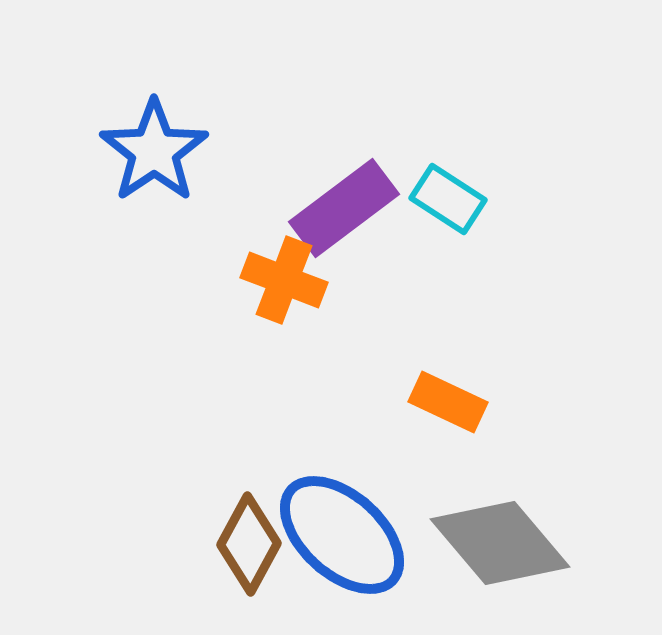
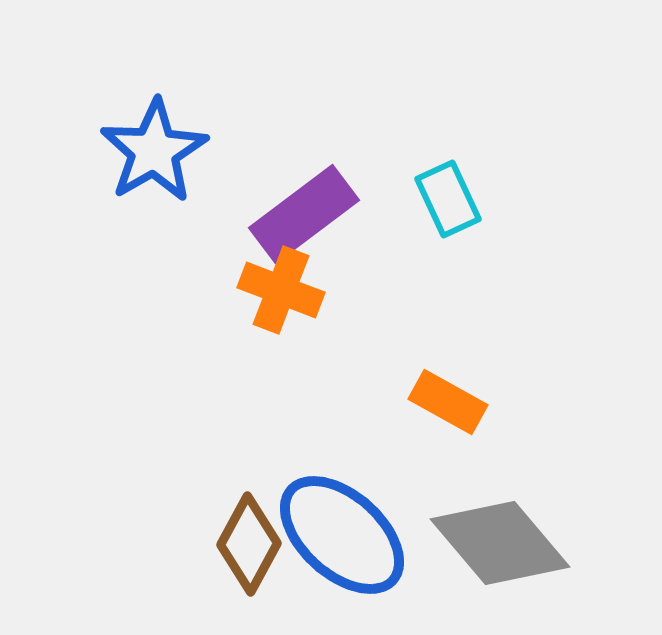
blue star: rotated 4 degrees clockwise
cyan rectangle: rotated 32 degrees clockwise
purple rectangle: moved 40 px left, 6 px down
orange cross: moved 3 px left, 10 px down
orange rectangle: rotated 4 degrees clockwise
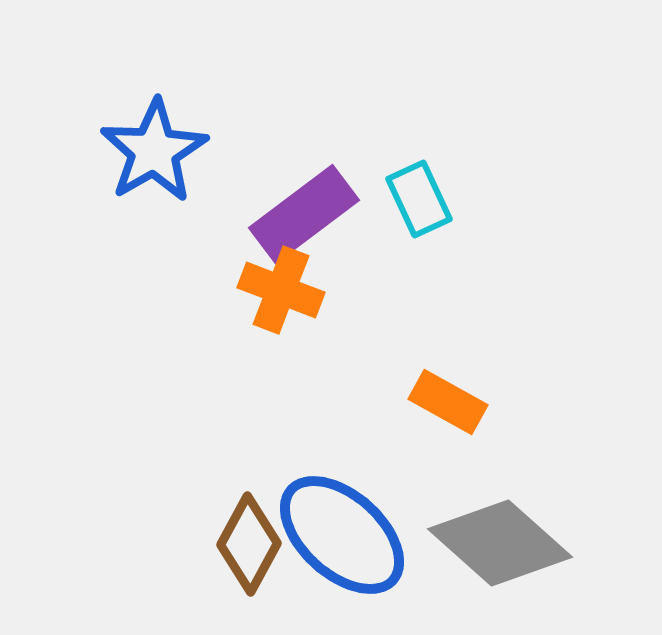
cyan rectangle: moved 29 px left
gray diamond: rotated 8 degrees counterclockwise
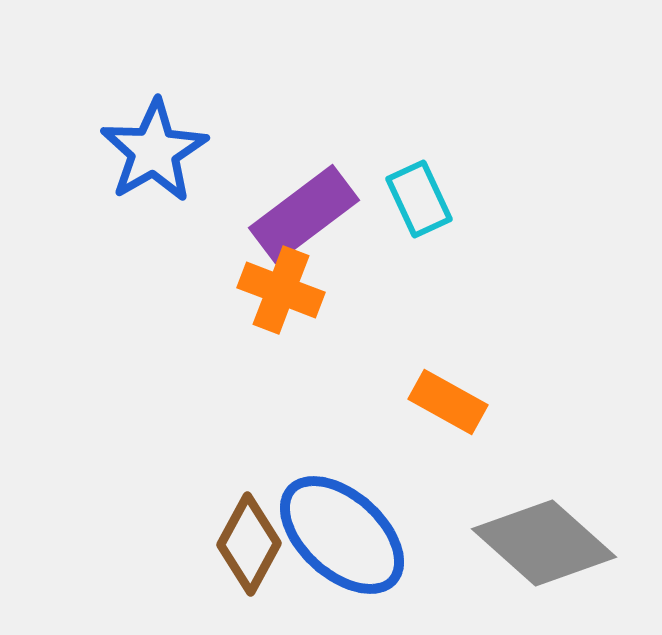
gray diamond: moved 44 px right
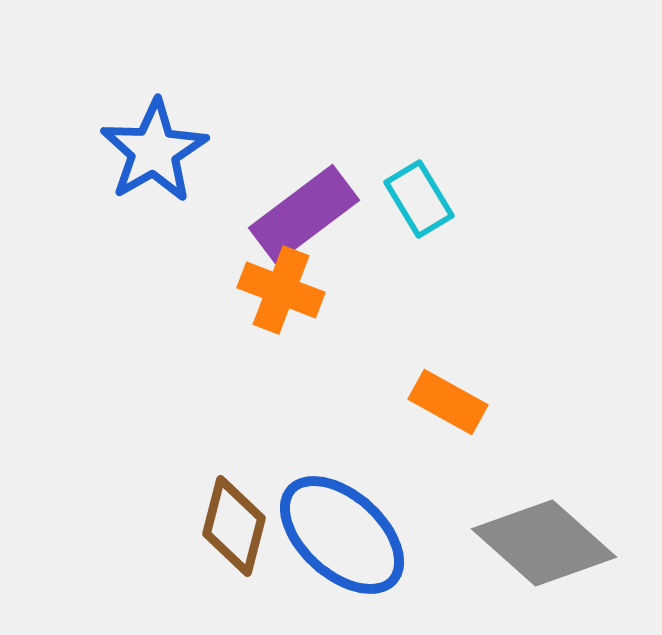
cyan rectangle: rotated 6 degrees counterclockwise
brown diamond: moved 15 px left, 18 px up; rotated 14 degrees counterclockwise
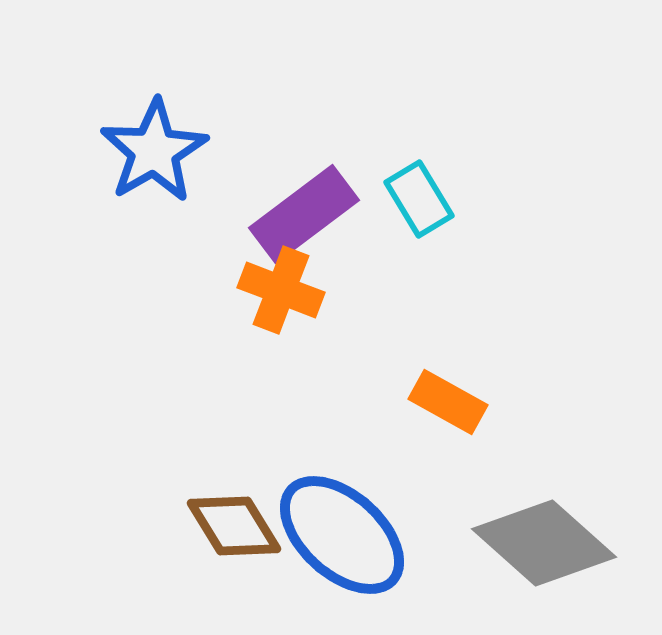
brown diamond: rotated 46 degrees counterclockwise
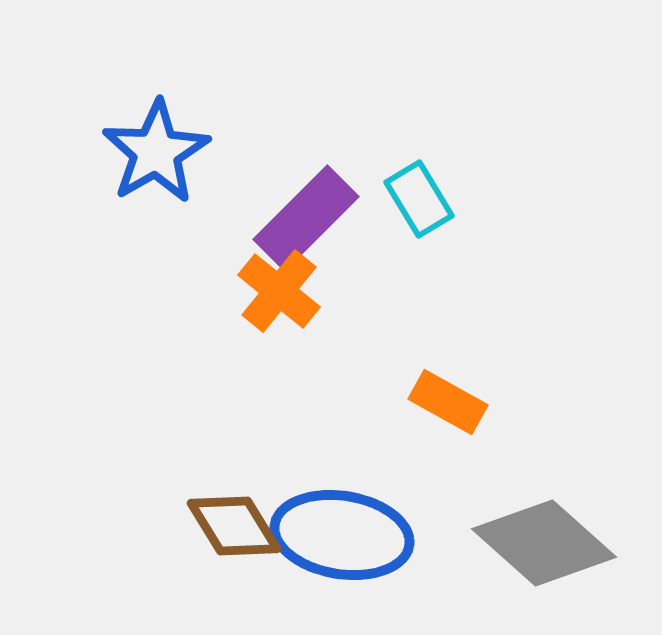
blue star: moved 2 px right, 1 px down
purple rectangle: moved 2 px right, 4 px down; rotated 8 degrees counterclockwise
orange cross: moved 2 px left, 1 px down; rotated 18 degrees clockwise
blue ellipse: rotated 33 degrees counterclockwise
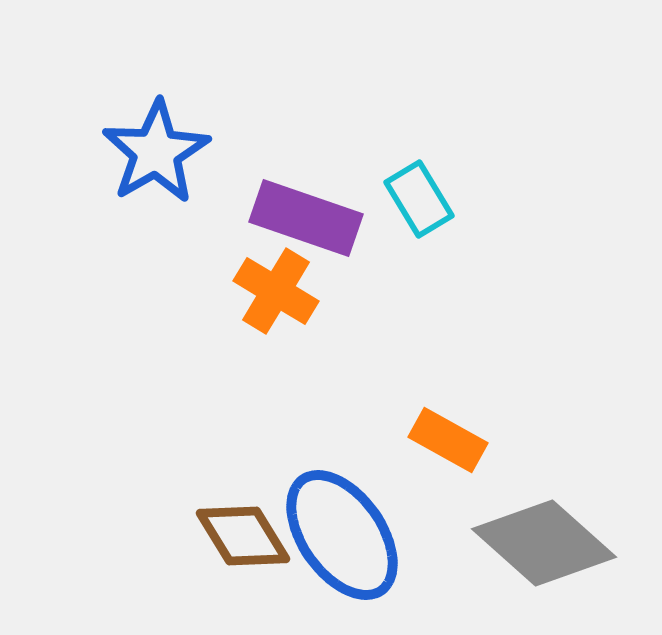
purple rectangle: rotated 64 degrees clockwise
orange cross: moved 3 px left; rotated 8 degrees counterclockwise
orange rectangle: moved 38 px down
brown diamond: moved 9 px right, 10 px down
blue ellipse: rotated 46 degrees clockwise
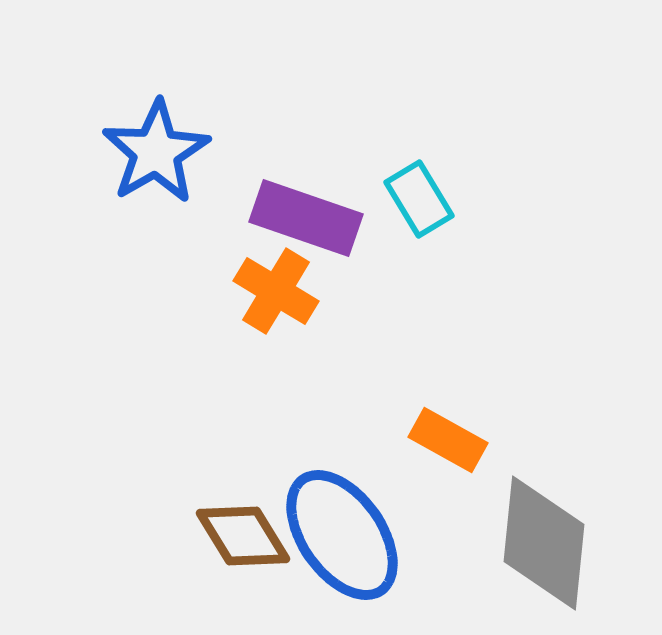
gray diamond: rotated 54 degrees clockwise
